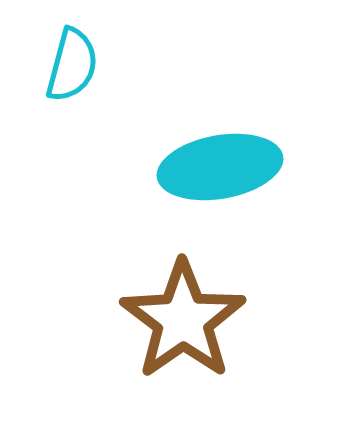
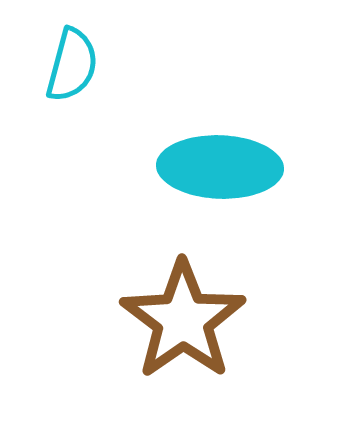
cyan ellipse: rotated 12 degrees clockwise
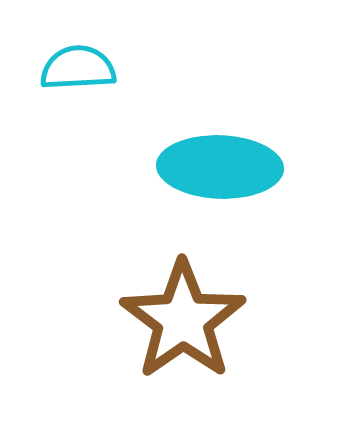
cyan semicircle: moved 6 px right, 3 px down; rotated 108 degrees counterclockwise
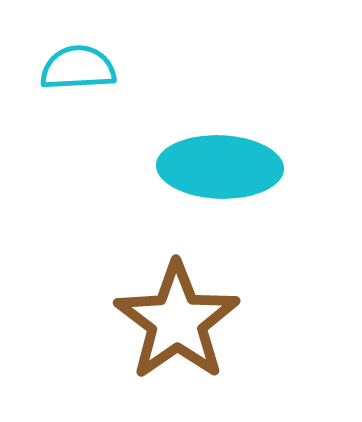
brown star: moved 6 px left, 1 px down
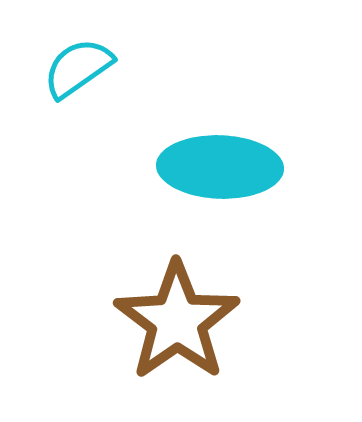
cyan semicircle: rotated 32 degrees counterclockwise
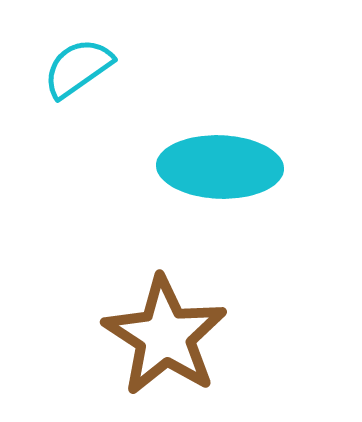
brown star: moved 12 px left, 15 px down; rotated 4 degrees counterclockwise
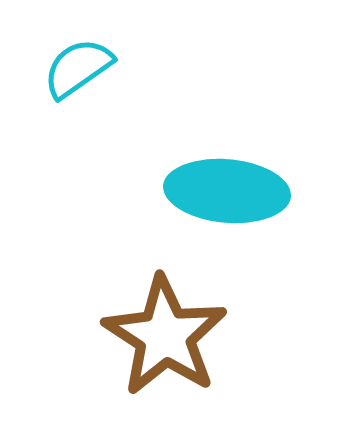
cyan ellipse: moved 7 px right, 24 px down; rotated 3 degrees clockwise
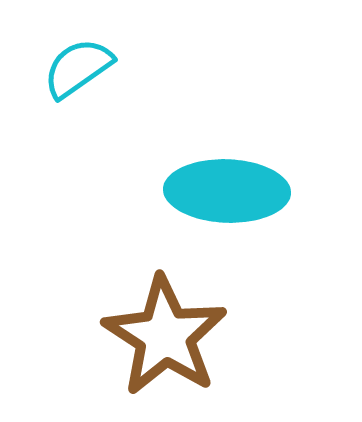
cyan ellipse: rotated 3 degrees counterclockwise
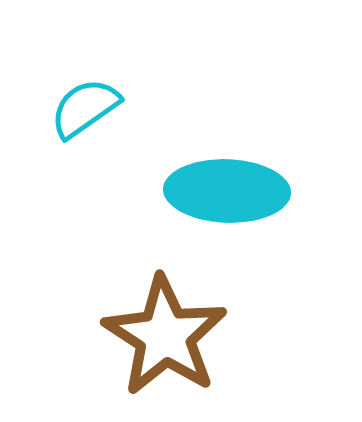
cyan semicircle: moved 7 px right, 40 px down
